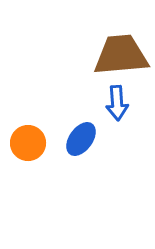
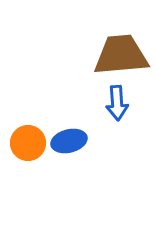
blue ellipse: moved 12 px left, 2 px down; rotated 40 degrees clockwise
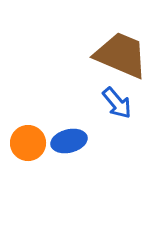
brown trapezoid: rotated 28 degrees clockwise
blue arrow: rotated 36 degrees counterclockwise
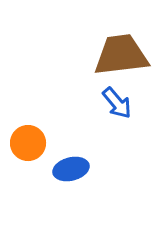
brown trapezoid: rotated 30 degrees counterclockwise
blue ellipse: moved 2 px right, 28 px down
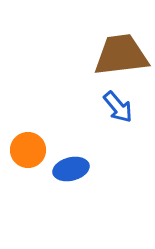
blue arrow: moved 1 px right, 4 px down
orange circle: moved 7 px down
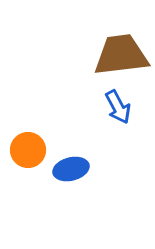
blue arrow: rotated 12 degrees clockwise
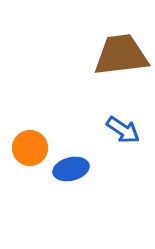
blue arrow: moved 5 px right, 23 px down; rotated 28 degrees counterclockwise
orange circle: moved 2 px right, 2 px up
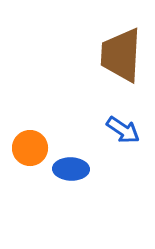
brown trapezoid: rotated 80 degrees counterclockwise
blue ellipse: rotated 16 degrees clockwise
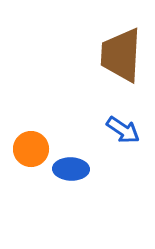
orange circle: moved 1 px right, 1 px down
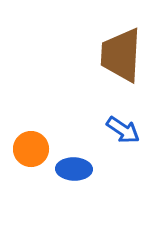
blue ellipse: moved 3 px right
